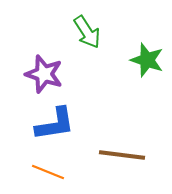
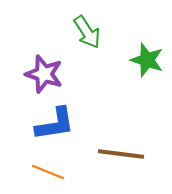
brown line: moved 1 px left, 1 px up
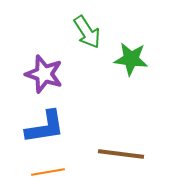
green star: moved 16 px left, 1 px up; rotated 12 degrees counterclockwise
blue L-shape: moved 10 px left, 3 px down
orange line: rotated 32 degrees counterclockwise
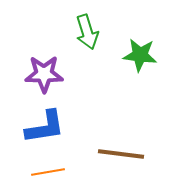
green arrow: rotated 16 degrees clockwise
green star: moved 9 px right, 4 px up
purple star: rotated 18 degrees counterclockwise
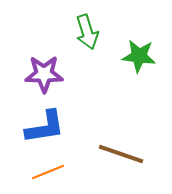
green star: moved 1 px left, 1 px down
brown line: rotated 12 degrees clockwise
orange line: rotated 12 degrees counterclockwise
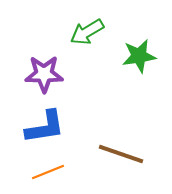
green arrow: rotated 76 degrees clockwise
green star: rotated 16 degrees counterclockwise
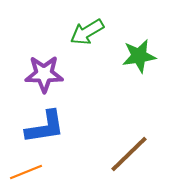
brown line: moved 8 px right; rotated 63 degrees counterclockwise
orange line: moved 22 px left
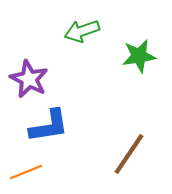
green arrow: moved 5 px left, 1 px up; rotated 12 degrees clockwise
purple star: moved 15 px left, 5 px down; rotated 27 degrees clockwise
blue L-shape: moved 4 px right, 1 px up
brown line: rotated 12 degrees counterclockwise
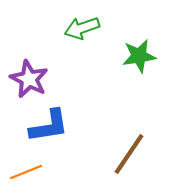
green arrow: moved 3 px up
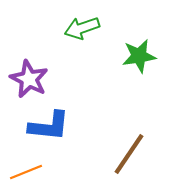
blue L-shape: rotated 15 degrees clockwise
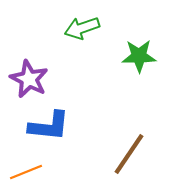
green star: rotated 8 degrees clockwise
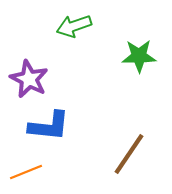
green arrow: moved 8 px left, 2 px up
